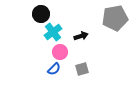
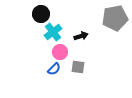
gray square: moved 4 px left, 2 px up; rotated 24 degrees clockwise
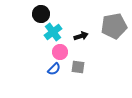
gray pentagon: moved 1 px left, 8 px down
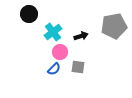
black circle: moved 12 px left
